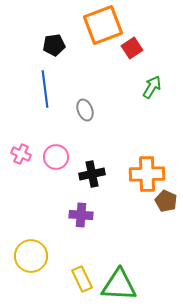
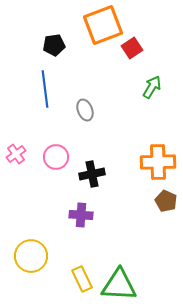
pink cross: moved 5 px left; rotated 30 degrees clockwise
orange cross: moved 11 px right, 12 px up
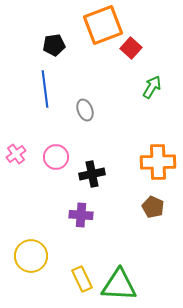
red square: moved 1 px left; rotated 15 degrees counterclockwise
brown pentagon: moved 13 px left, 6 px down
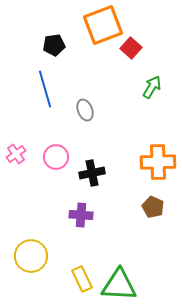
blue line: rotated 9 degrees counterclockwise
black cross: moved 1 px up
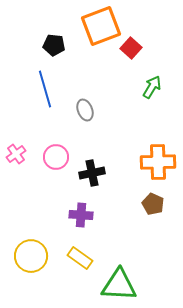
orange square: moved 2 px left, 1 px down
black pentagon: rotated 15 degrees clockwise
brown pentagon: moved 3 px up
yellow rectangle: moved 2 px left, 21 px up; rotated 30 degrees counterclockwise
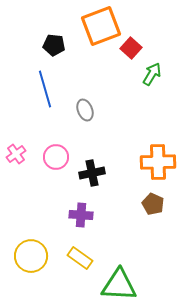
green arrow: moved 13 px up
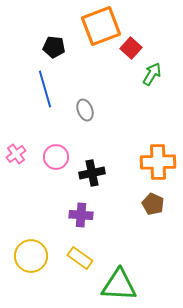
black pentagon: moved 2 px down
